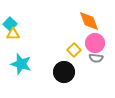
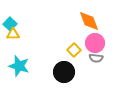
cyan star: moved 2 px left, 2 px down
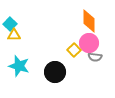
orange diamond: rotated 20 degrees clockwise
yellow triangle: moved 1 px right, 1 px down
pink circle: moved 6 px left
gray semicircle: moved 1 px left, 1 px up
black circle: moved 9 px left
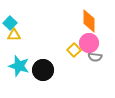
cyan square: moved 1 px up
black circle: moved 12 px left, 2 px up
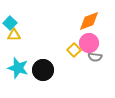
orange diamond: rotated 70 degrees clockwise
cyan star: moved 1 px left, 2 px down
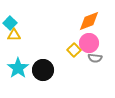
gray semicircle: moved 1 px down
cyan star: rotated 20 degrees clockwise
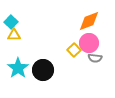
cyan square: moved 1 px right, 1 px up
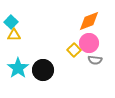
gray semicircle: moved 2 px down
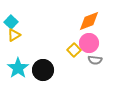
yellow triangle: rotated 32 degrees counterclockwise
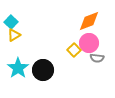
gray semicircle: moved 2 px right, 2 px up
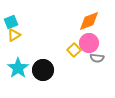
cyan square: rotated 24 degrees clockwise
